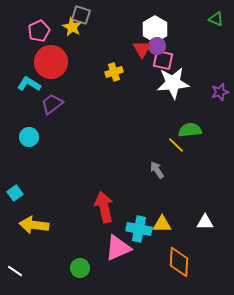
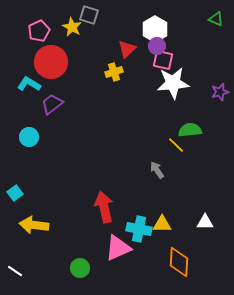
gray square: moved 8 px right
red triangle: moved 15 px left; rotated 18 degrees clockwise
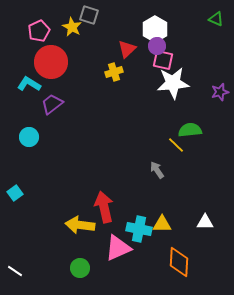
yellow arrow: moved 46 px right
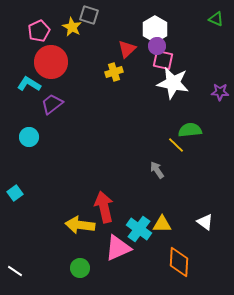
white star: rotated 16 degrees clockwise
purple star: rotated 18 degrees clockwise
white triangle: rotated 36 degrees clockwise
cyan cross: rotated 25 degrees clockwise
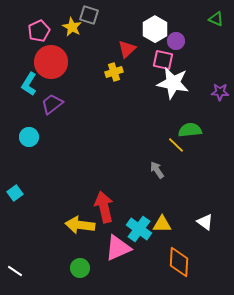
purple circle: moved 19 px right, 5 px up
cyan L-shape: rotated 90 degrees counterclockwise
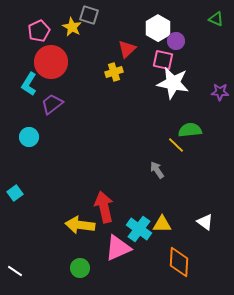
white hexagon: moved 3 px right, 1 px up
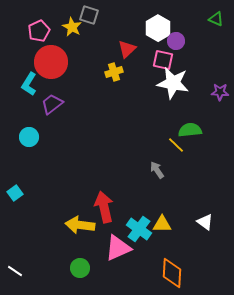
orange diamond: moved 7 px left, 11 px down
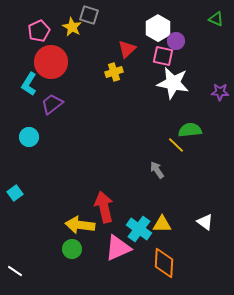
pink square: moved 4 px up
green circle: moved 8 px left, 19 px up
orange diamond: moved 8 px left, 10 px up
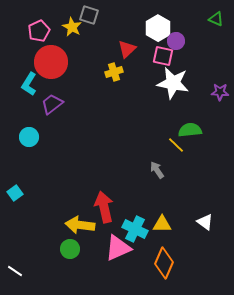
cyan cross: moved 4 px left; rotated 10 degrees counterclockwise
green circle: moved 2 px left
orange diamond: rotated 20 degrees clockwise
